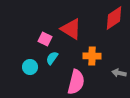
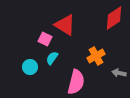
red triangle: moved 6 px left, 4 px up
orange cross: moved 4 px right; rotated 30 degrees counterclockwise
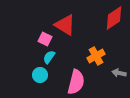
cyan semicircle: moved 3 px left, 1 px up
cyan circle: moved 10 px right, 8 px down
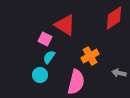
orange cross: moved 6 px left
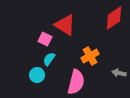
cyan semicircle: moved 2 px down
cyan circle: moved 3 px left
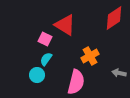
cyan semicircle: moved 3 px left
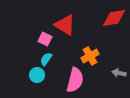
red diamond: rotated 25 degrees clockwise
pink semicircle: moved 1 px left, 2 px up
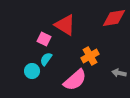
pink square: moved 1 px left
cyan circle: moved 5 px left, 4 px up
pink semicircle: rotated 35 degrees clockwise
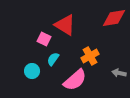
cyan semicircle: moved 7 px right
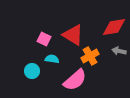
red diamond: moved 9 px down
red triangle: moved 8 px right, 10 px down
cyan semicircle: moved 1 px left; rotated 64 degrees clockwise
gray arrow: moved 22 px up
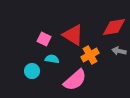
orange cross: moved 1 px up
